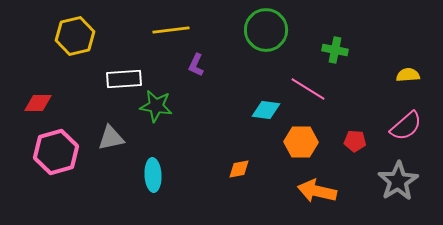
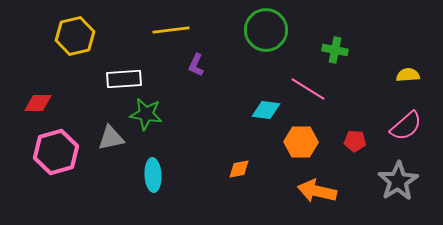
green star: moved 10 px left, 8 px down
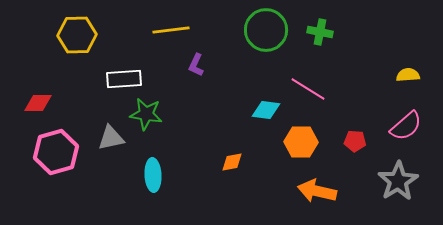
yellow hexagon: moved 2 px right, 1 px up; rotated 12 degrees clockwise
green cross: moved 15 px left, 18 px up
orange diamond: moved 7 px left, 7 px up
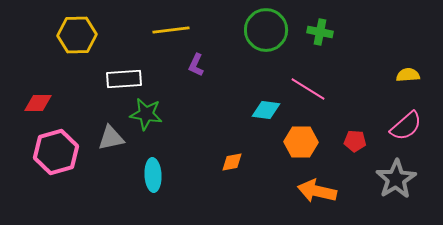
gray star: moved 2 px left, 2 px up
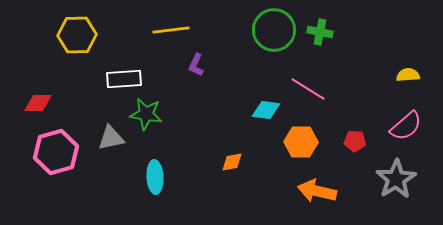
green circle: moved 8 px right
cyan ellipse: moved 2 px right, 2 px down
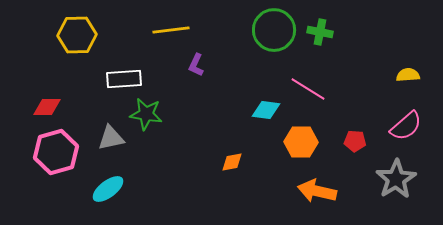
red diamond: moved 9 px right, 4 px down
cyan ellipse: moved 47 px left, 12 px down; rotated 56 degrees clockwise
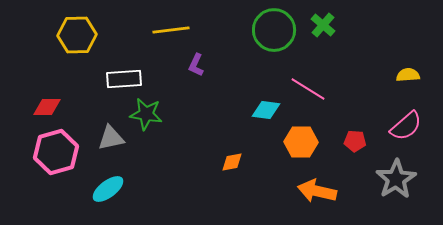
green cross: moved 3 px right, 7 px up; rotated 30 degrees clockwise
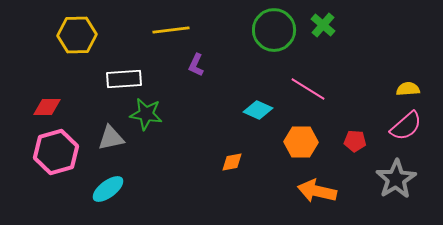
yellow semicircle: moved 14 px down
cyan diamond: moved 8 px left; rotated 16 degrees clockwise
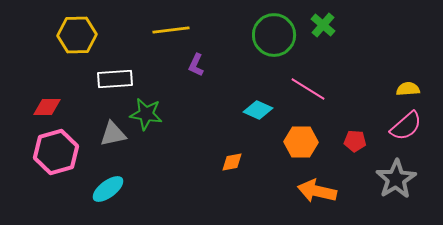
green circle: moved 5 px down
white rectangle: moved 9 px left
gray triangle: moved 2 px right, 4 px up
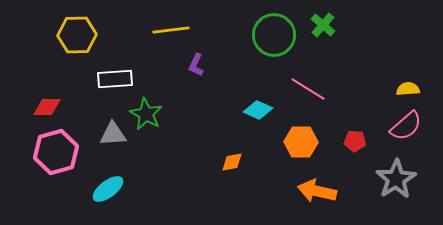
green star: rotated 20 degrees clockwise
gray triangle: rotated 8 degrees clockwise
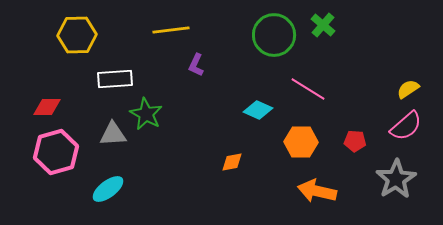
yellow semicircle: rotated 30 degrees counterclockwise
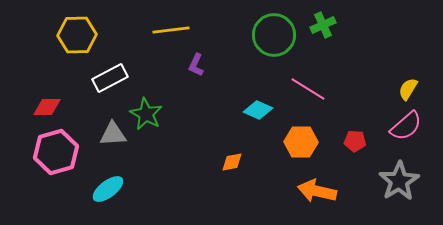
green cross: rotated 25 degrees clockwise
white rectangle: moved 5 px left, 1 px up; rotated 24 degrees counterclockwise
yellow semicircle: rotated 25 degrees counterclockwise
gray star: moved 3 px right, 2 px down
